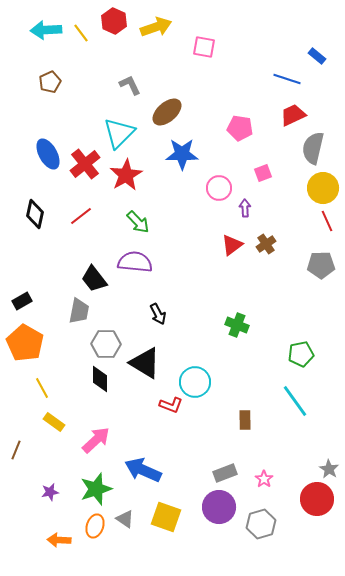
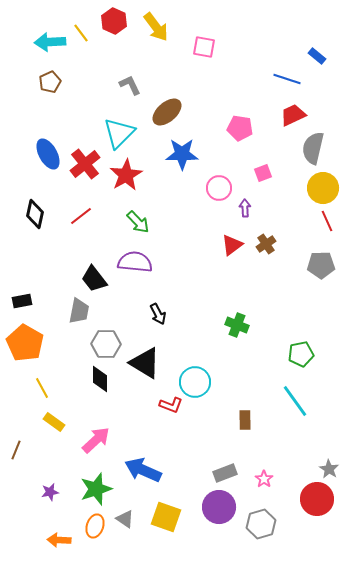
yellow arrow at (156, 27): rotated 72 degrees clockwise
cyan arrow at (46, 30): moved 4 px right, 12 px down
black rectangle at (22, 301): rotated 18 degrees clockwise
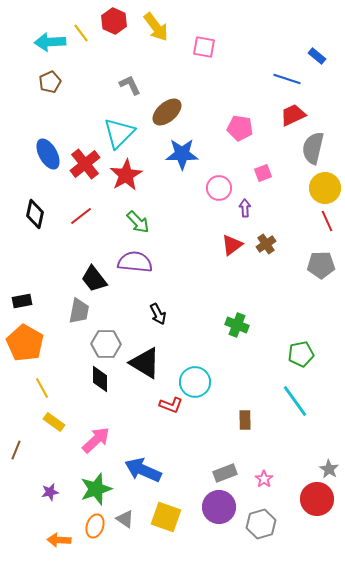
yellow circle at (323, 188): moved 2 px right
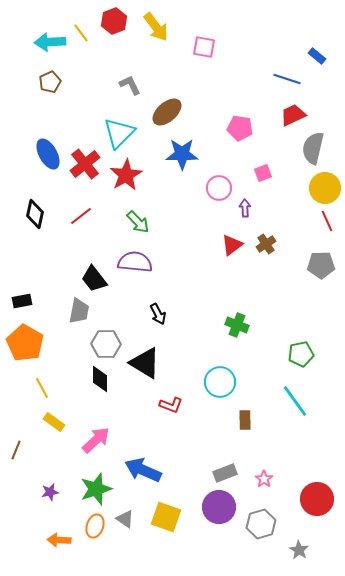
red hexagon at (114, 21): rotated 15 degrees clockwise
cyan circle at (195, 382): moved 25 px right
gray star at (329, 469): moved 30 px left, 81 px down
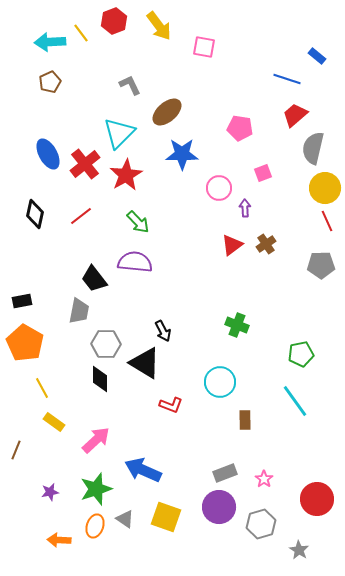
yellow arrow at (156, 27): moved 3 px right, 1 px up
red trapezoid at (293, 115): moved 2 px right; rotated 16 degrees counterclockwise
black arrow at (158, 314): moved 5 px right, 17 px down
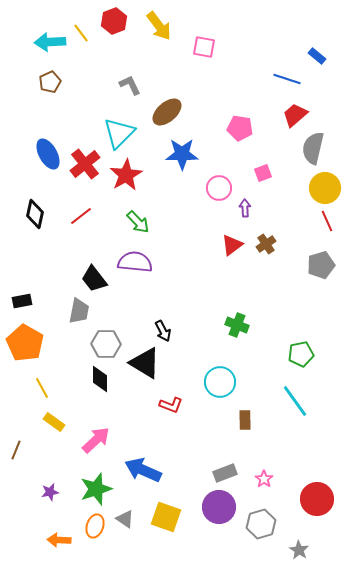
gray pentagon at (321, 265): rotated 16 degrees counterclockwise
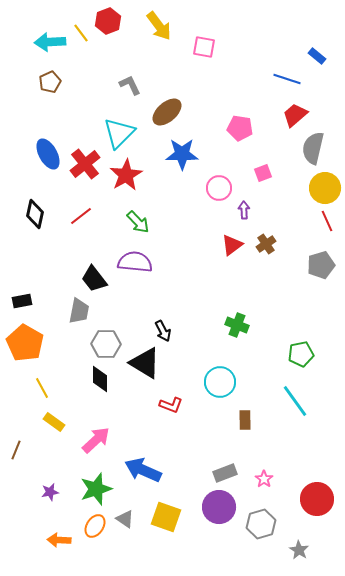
red hexagon at (114, 21): moved 6 px left
purple arrow at (245, 208): moved 1 px left, 2 px down
orange ellipse at (95, 526): rotated 15 degrees clockwise
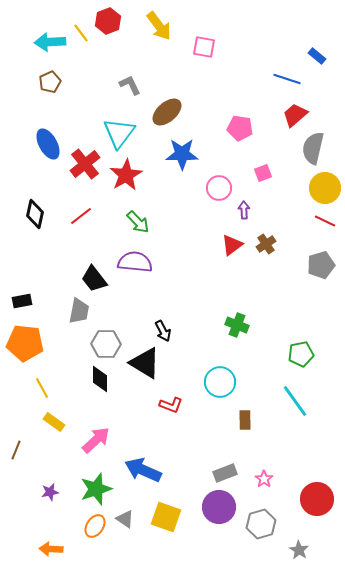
cyan triangle at (119, 133): rotated 8 degrees counterclockwise
blue ellipse at (48, 154): moved 10 px up
red line at (327, 221): moved 2 px left; rotated 40 degrees counterclockwise
orange pentagon at (25, 343): rotated 24 degrees counterclockwise
orange arrow at (59, 540): moved 8 px left, 9 px down
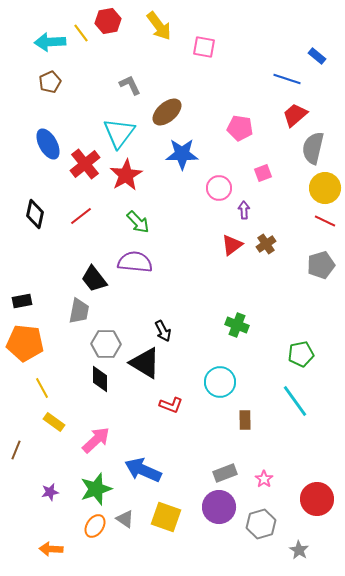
red hexagon at (108, 21): rotated 10 degrees clockwise
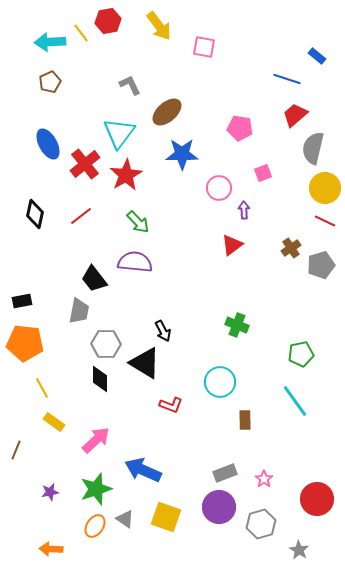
brown cross at (266, 244): moved 25 px right, 4 px down
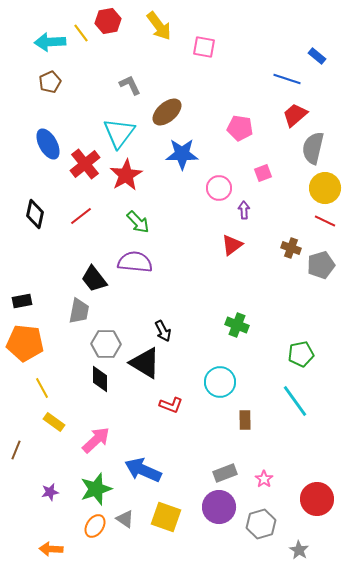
brown cross at (291, 248): rotated 36 degrees counterclockwise
